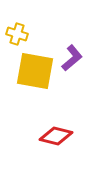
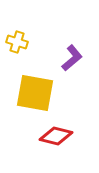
yellow cross: moved 8 px down
yellow square: moved 22 px down
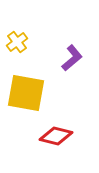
yellow cross: rotated 35 degrees clockwise
yellow square: moved 9 px left
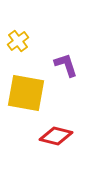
yellow cross: moved 1 px right, 1 px up
purple L-shape: moved 6 px left, 7 px down; rotated 68 degrees counterclockwise
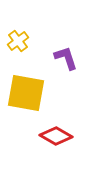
purple L-shape: moved 7 px up
red diamond: rotated 16 degrees clockwise
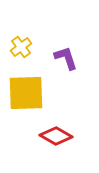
yellow cross: moved 3 px right, 6 px down
yellow square: rotated 12 degrees counterclockwise
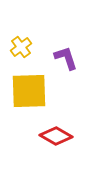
yellow square: moved 3 px right, 2 px up
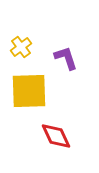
red diamond: rotated 36 degrees clockwise
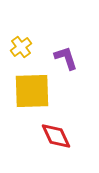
yellow square: moved 3 px right
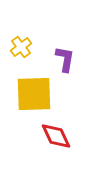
purple L-shape: moved 1 px left, 1 px down; rotated 28 degrees clockwise
yellow square: moved 2 px right, 3 px down
